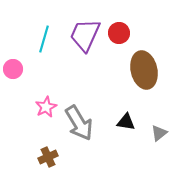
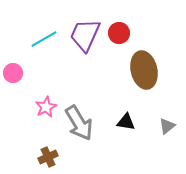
cyan line: rotated 44 degrees clockwise
pink circle: moved 4 px down
gray triangle: moved 8 px right, 7 px up
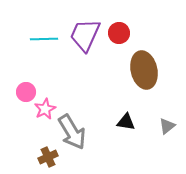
cyan line: rotated 28 degrees clockwise
pink circle: moved 13 px right, 19 px down
pink star: moved 1 px left, 2 px down
gray arrow: moved 7 px left, 9 px down
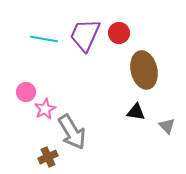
cyan line: rotated 12 degrees clockwise
black triangle: moved 10 px right, 10 px up
gray triangle: rotated 36 degrees counterclockwise
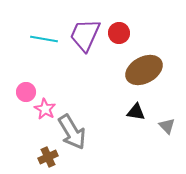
brown ellipse: rotated 75 degrees clockwise
pink star: rotated 15 degrees counterclockwise
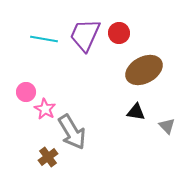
brown cross: rotated 12 degrees counterclockwise
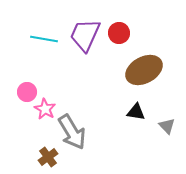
pink circle: moved 1 px right
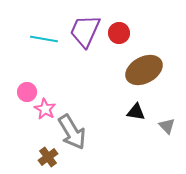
purple trapezoid: moved 4 px up
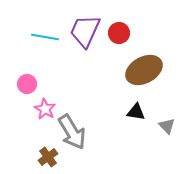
cyan line: moved 1 px right, 2 px up
pink circle: moved 8 px up
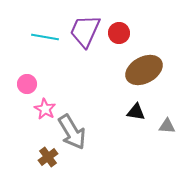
gray triangle: rotated 42 degrees counterclockwise
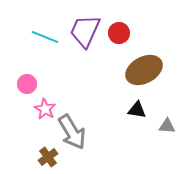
cyan line: rotated 12 degrees clockwise
black triangle: moved 1 px right, 2 px up
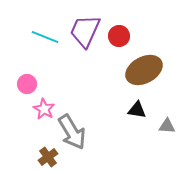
red circle: moved 3 px down
pink star: moved 1 px left
